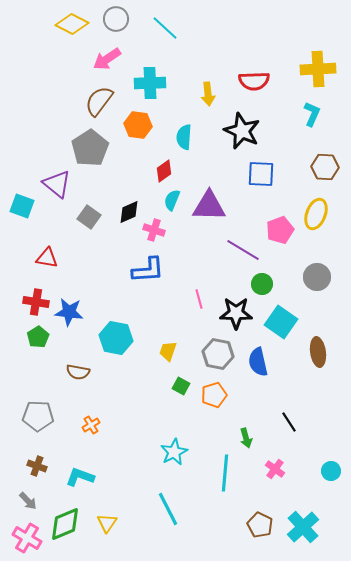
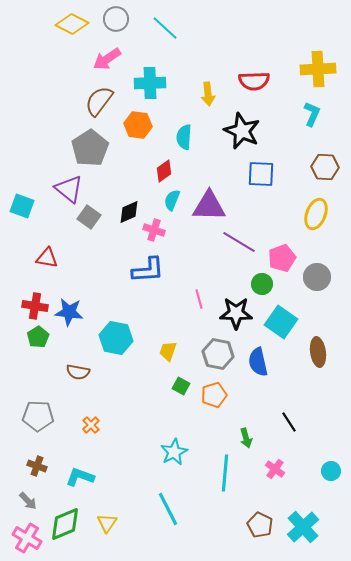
purple triangle at (57, 184): moved 12 px right, 5 px down
pink pentagon at (280, 230): moved 2 px right, 28 px down
purple line at (243, 250): moved 4 px left, 8 px up
red cross at (36, 302): moved 1 px left, 4 px down
orange cross at (91, 425): rotated 12 degrees counterclockwise
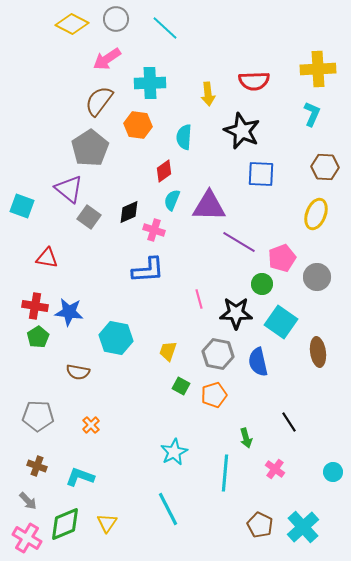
cyan circle at (331, 471): moved 2 px right, 1 px down
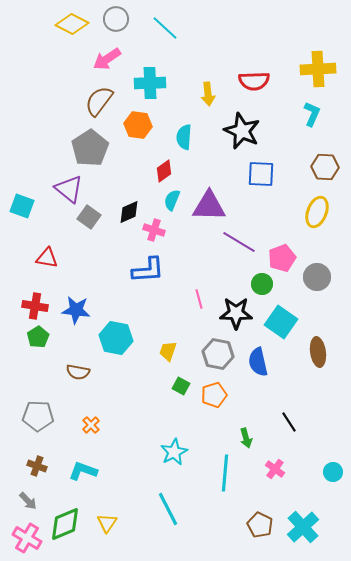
yellow ellipse at (316, 214): moved 1 px right, 2 px up
blue star at (69, 312): moved 7 px right, 2 px up
cyan L-shape at (80, 477): moved 3 px right, 6 px up
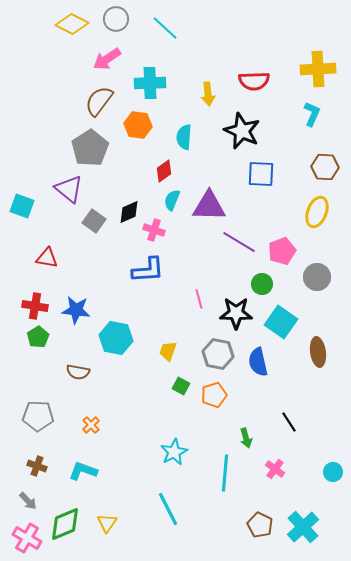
gray square at (89, 217): moved 5 px right, 4 px down
pink pentagon at (282, 258): moved 7 px up
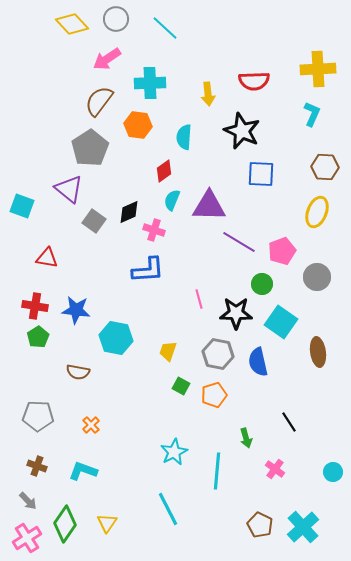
yellow diamond at (72, 24): rotated 20 degrees clockwise
cyan line at (225, 473): moved 8 px left, 2 px up
green diamond at (65, 524): rotated 33 degrees counterclockwise
pink cross at (27, 538): rotated 28 degrees clockwise
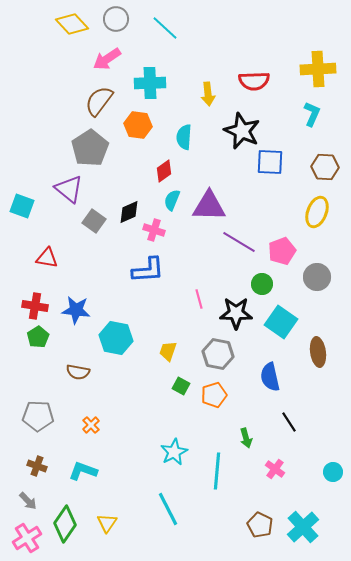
blue square at (261, 174): moved 9 px right, 12 px up
blue semicircle at (258, 362): moved 12 px right, 15 px down
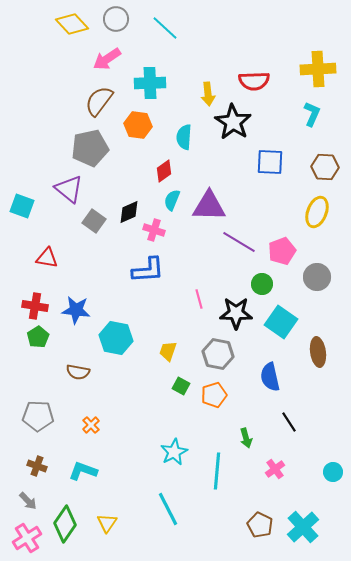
black star at (242, 131): moved 9 px left, 9 px up; rotated 9 degrees clockwise
gray pentagon at (90, 148): rotated 21 degrees clockwise
pink cross at (275, 469): rotated 18 degrees clockwise
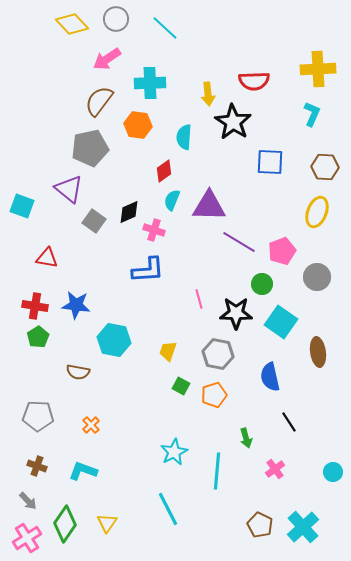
blue star at (76, 310): moved 5 px up
cyan hexagon at (116, 338): moved 2 px left, 2 px down
